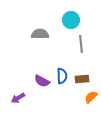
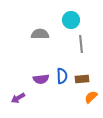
purple semicircle: moved 1 px left, 2 px up; rotated 35 degrees counterclockwise
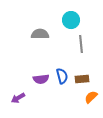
blue semicircle: rotated 14 degrees counterclockwise
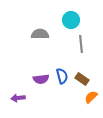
brown rectangle: rotated 40 degrees clockwise
purple arrow: rotated 24 degrees clockwise
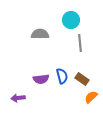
gray line: moved 1 px left, 1 px up
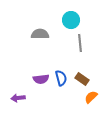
blue semicircle: moved 1 px left, 2 px down
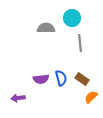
cyan circle: moved 1 px right, 2 px up
gray semicircle: moved 6 px right, 6 px up
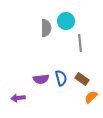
cyan circle: moved 6 px left, 3 px down
gray semicircle: rotated 90 degrees clockwise
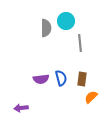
brown rectangle: rotated 64 degrees clockwise
purple arrow: moved 3 px right, 10 px down
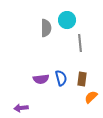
cyan circle: moved 1 px right, 1 px up
